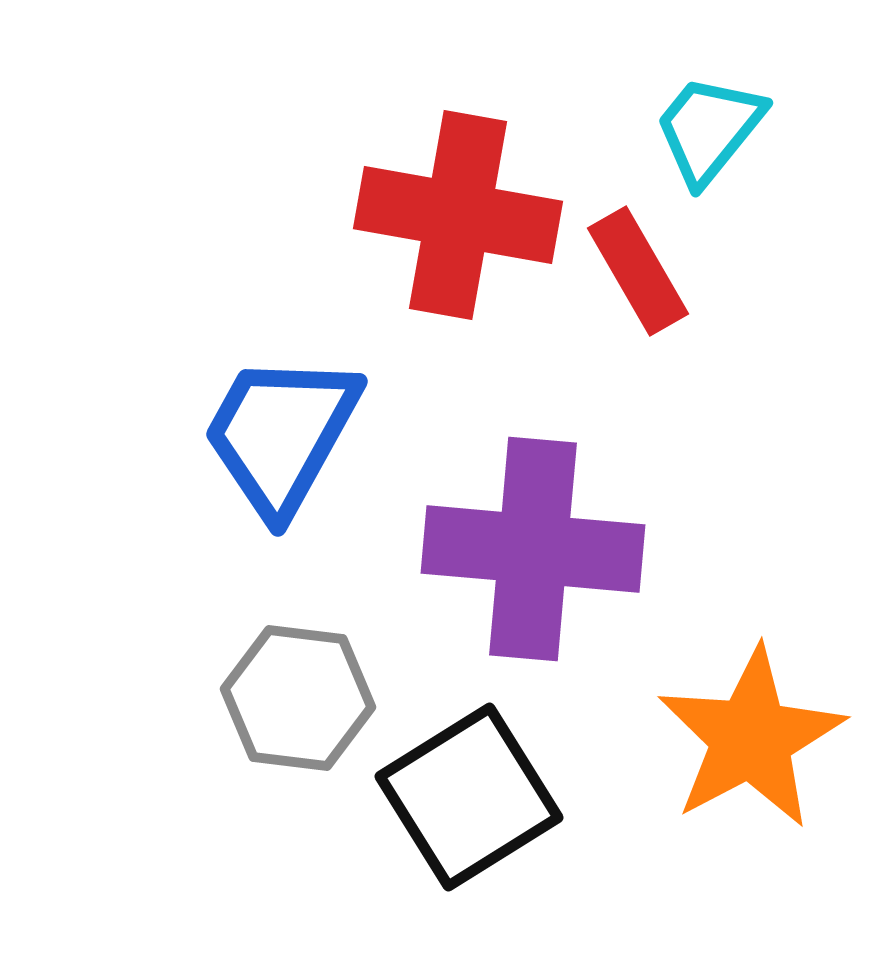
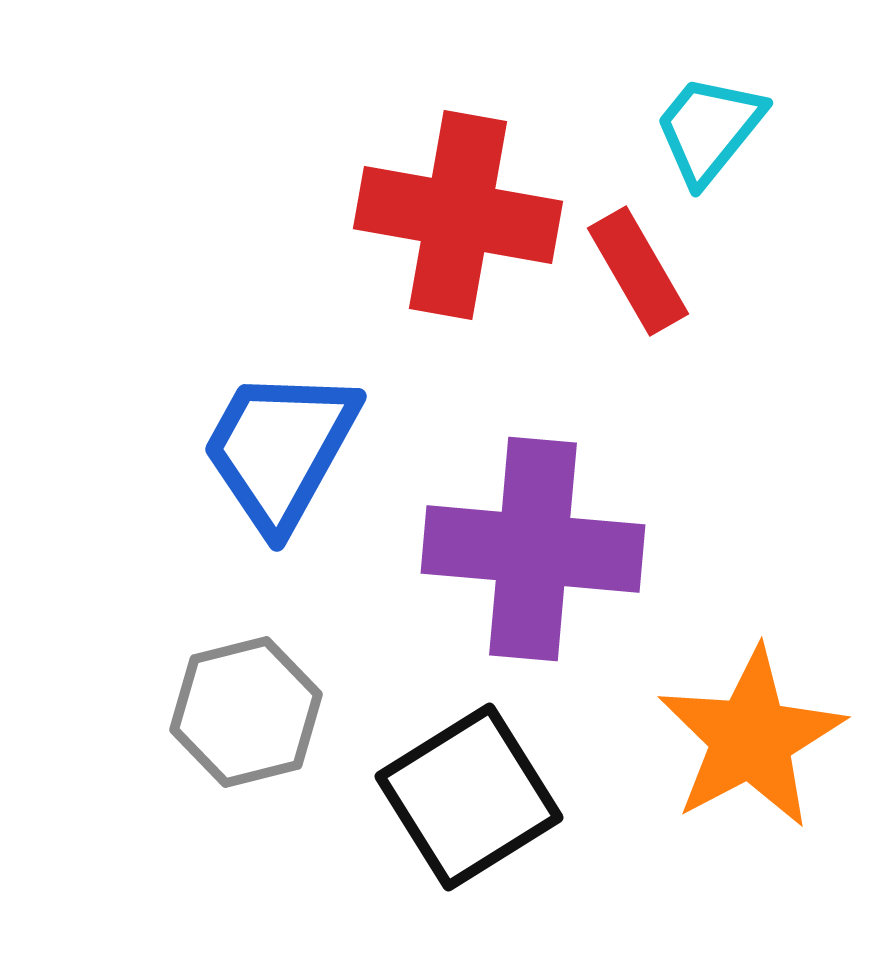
blue trapezoid: moved 1 px left, 15 px down
gray hexagon: moved 52 px left, 14 px down; rotated 21 degrees counterclockwise
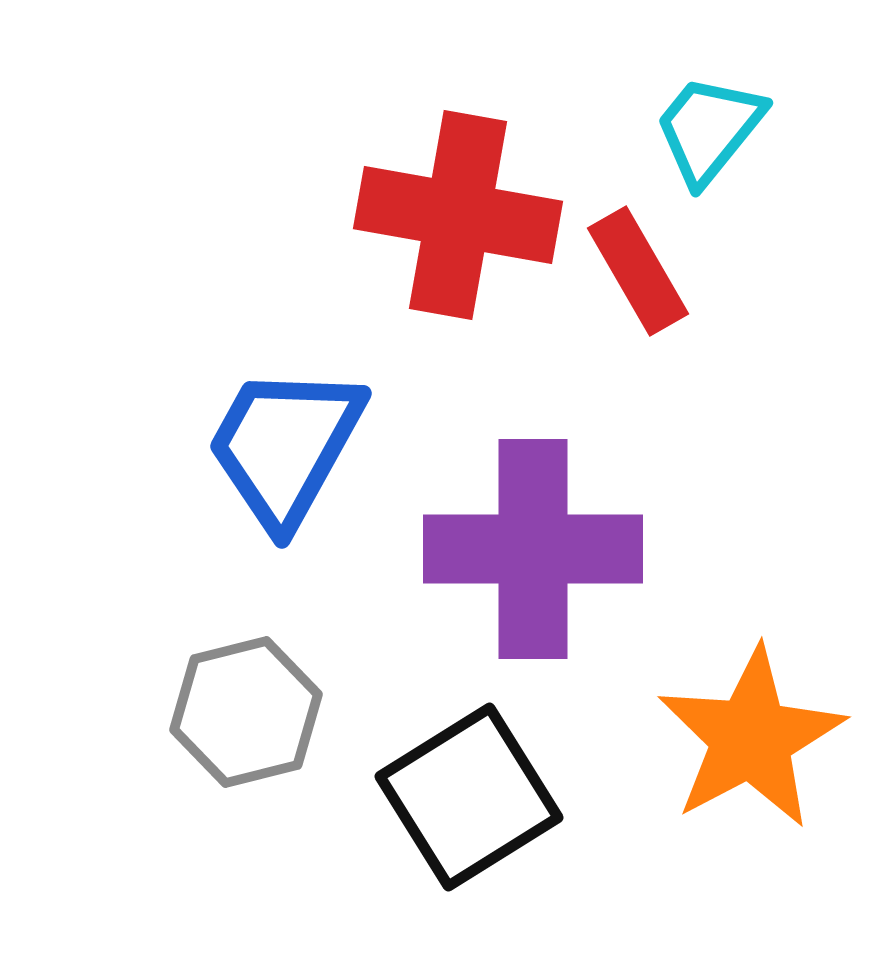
blue trapezoid: moved 5 px right, 3 px up
purple cross: rotated 5 degrees counterclockwise
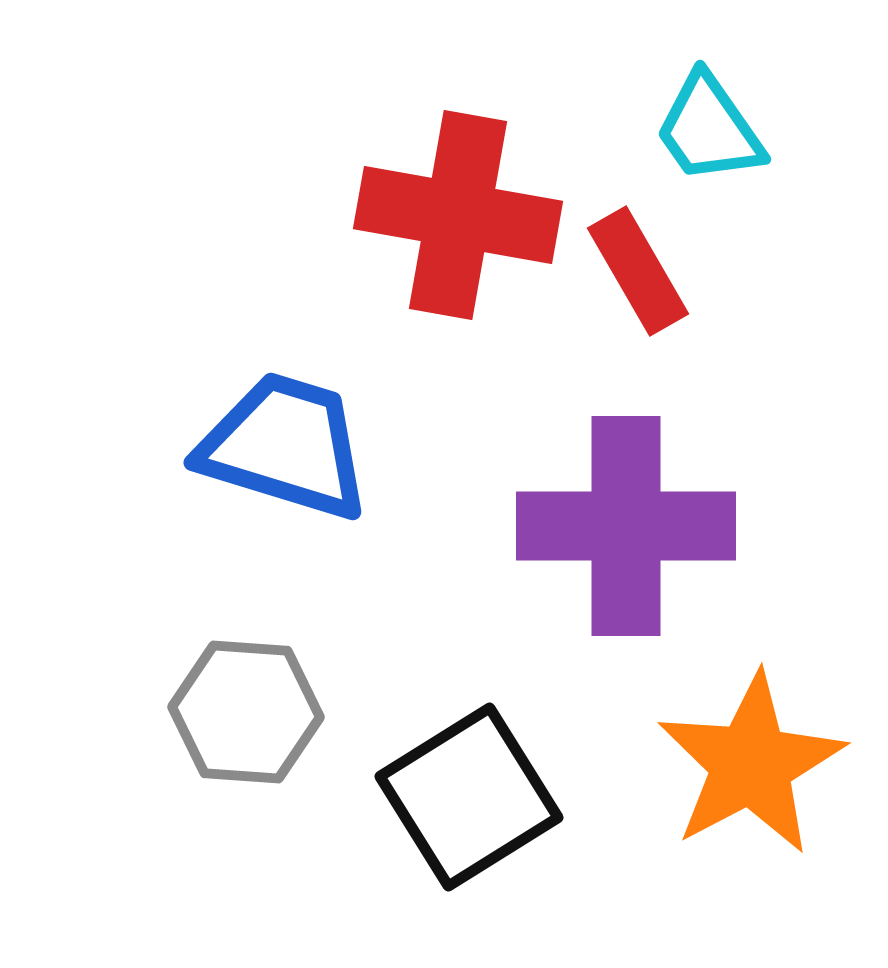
cyan trapezoid: rotated 74 degrees counterclockwise
blue trapezoid: rotated 78 degrees clockwise
purple cross: moved 93 px right, 23 px up
gray hexagon: rotated 18 degrees clockwise
orange star: moved 26 px down
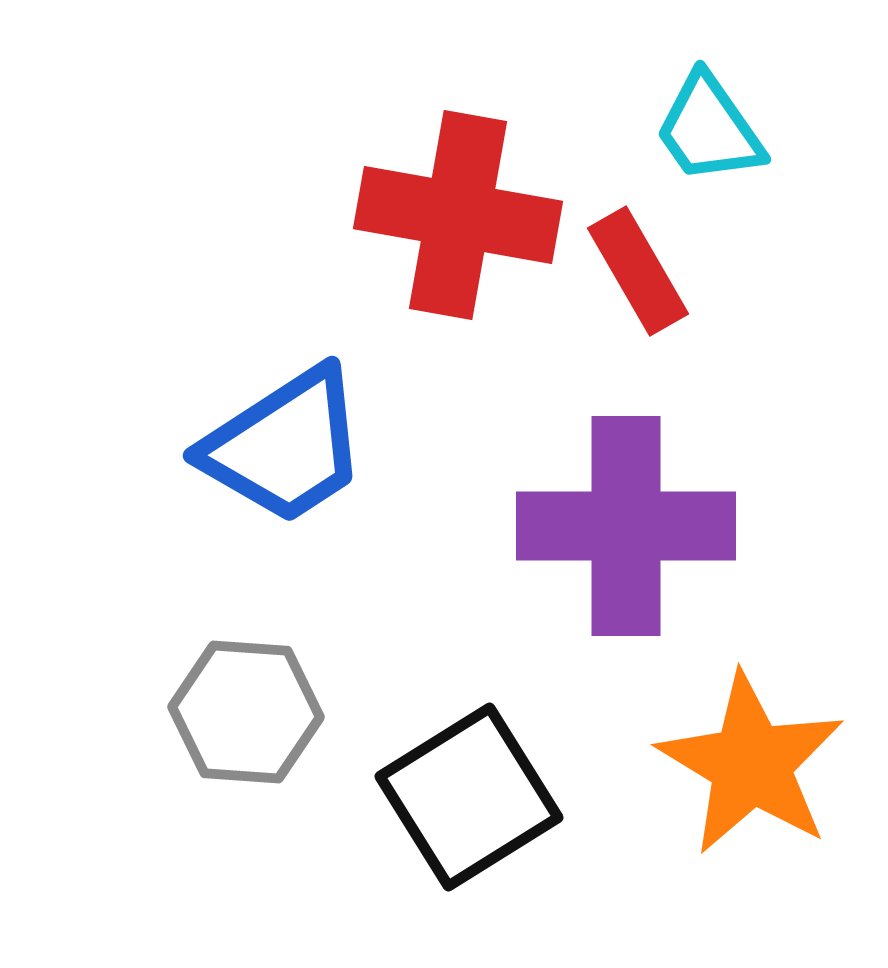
blue trapezoid: rotated 130 degrees clockwise
orange star: rotated 13 degrees counterclockwise
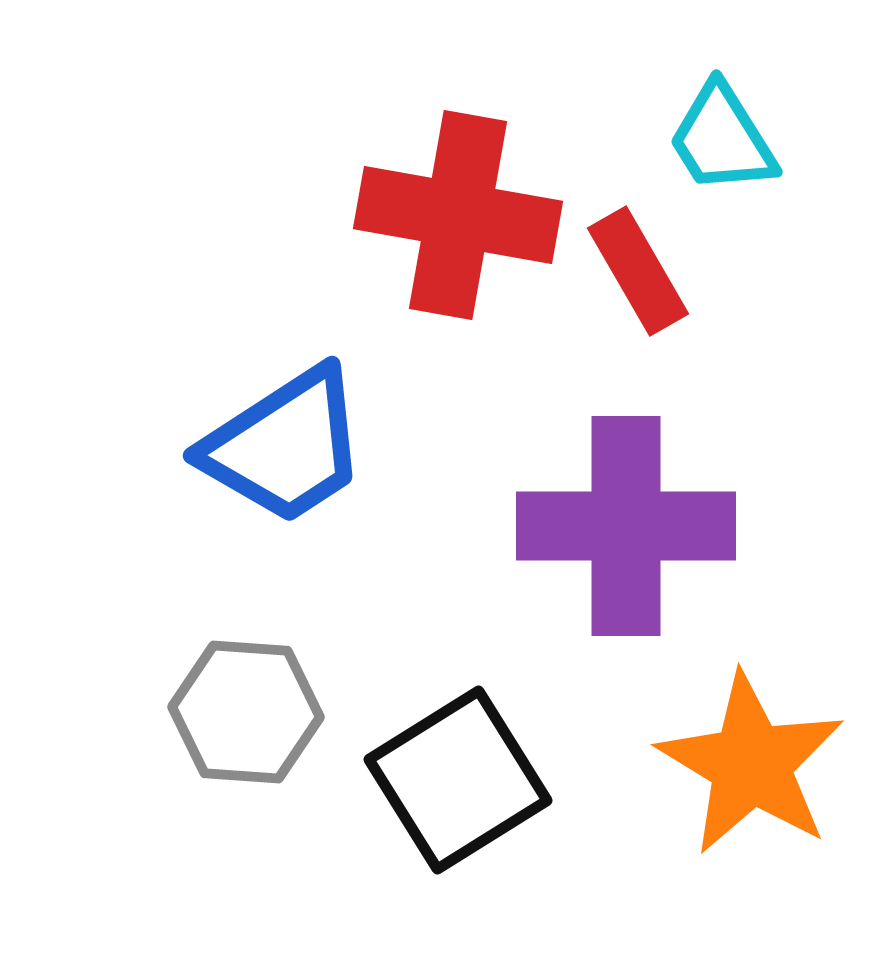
cyan trapezoid: moved 13 px right, 10 px down; rotated 3 degrees clockwise
black square: moved 11 px left, 17 px up
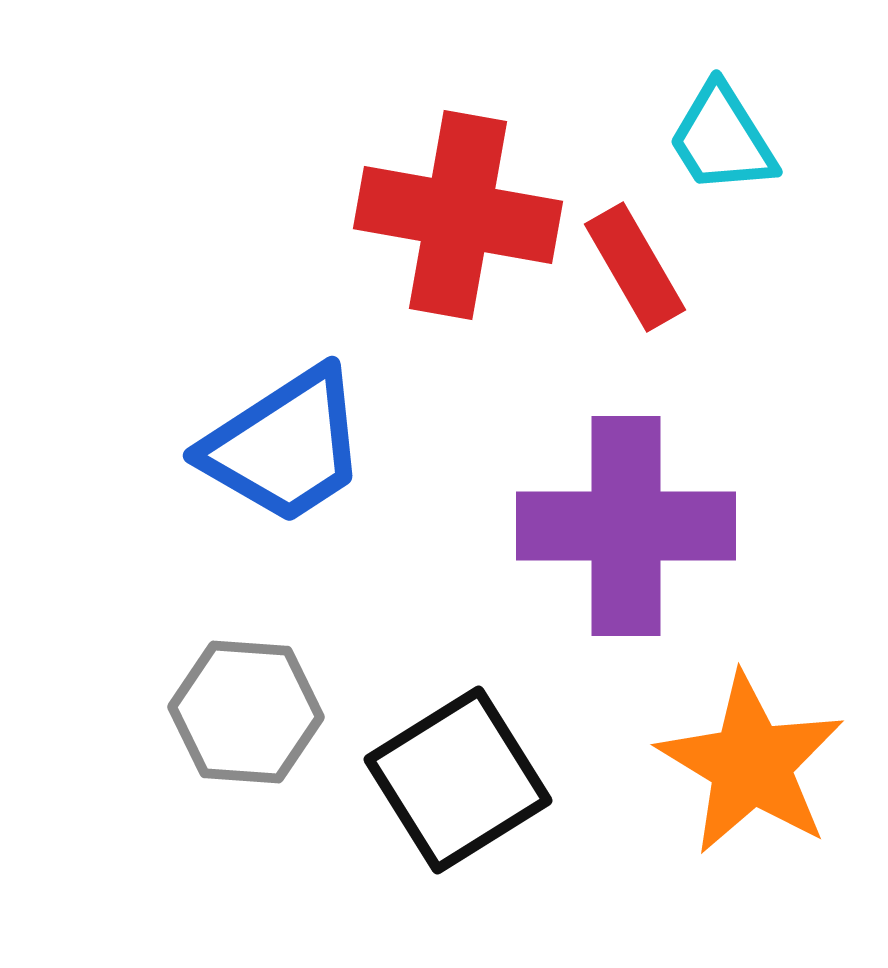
red rectangle: moved 3 px left, 4 px up
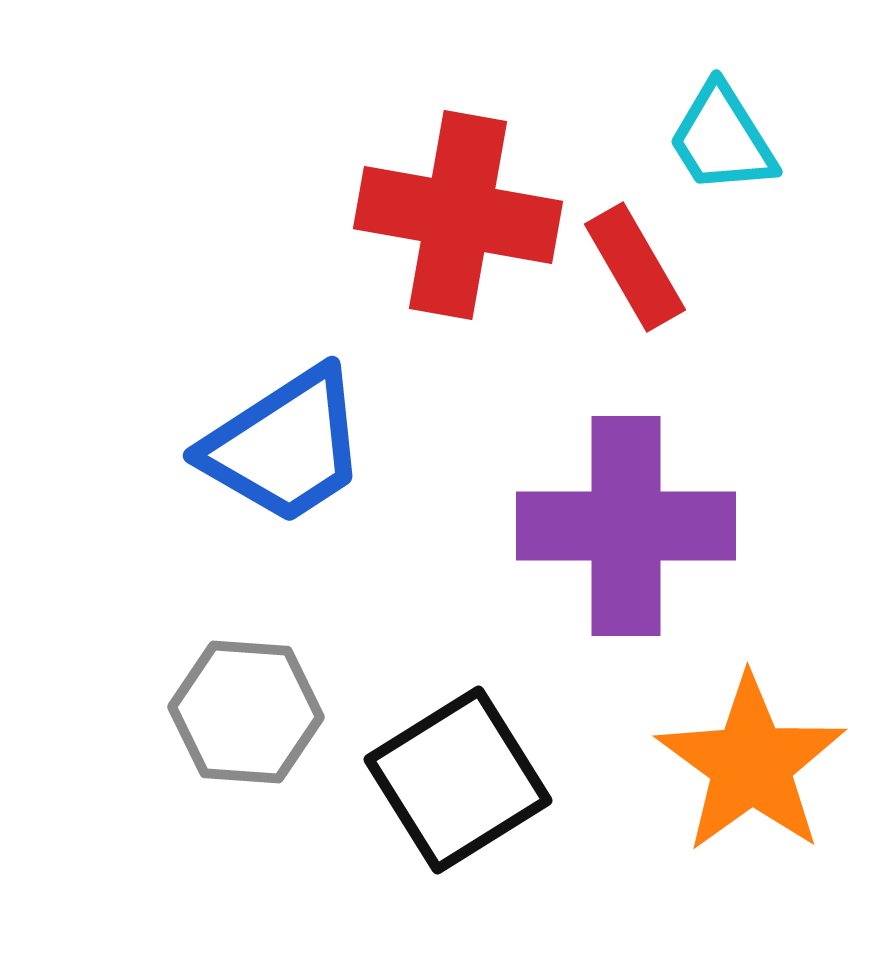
orange star: rotated 5 degrees clockwise
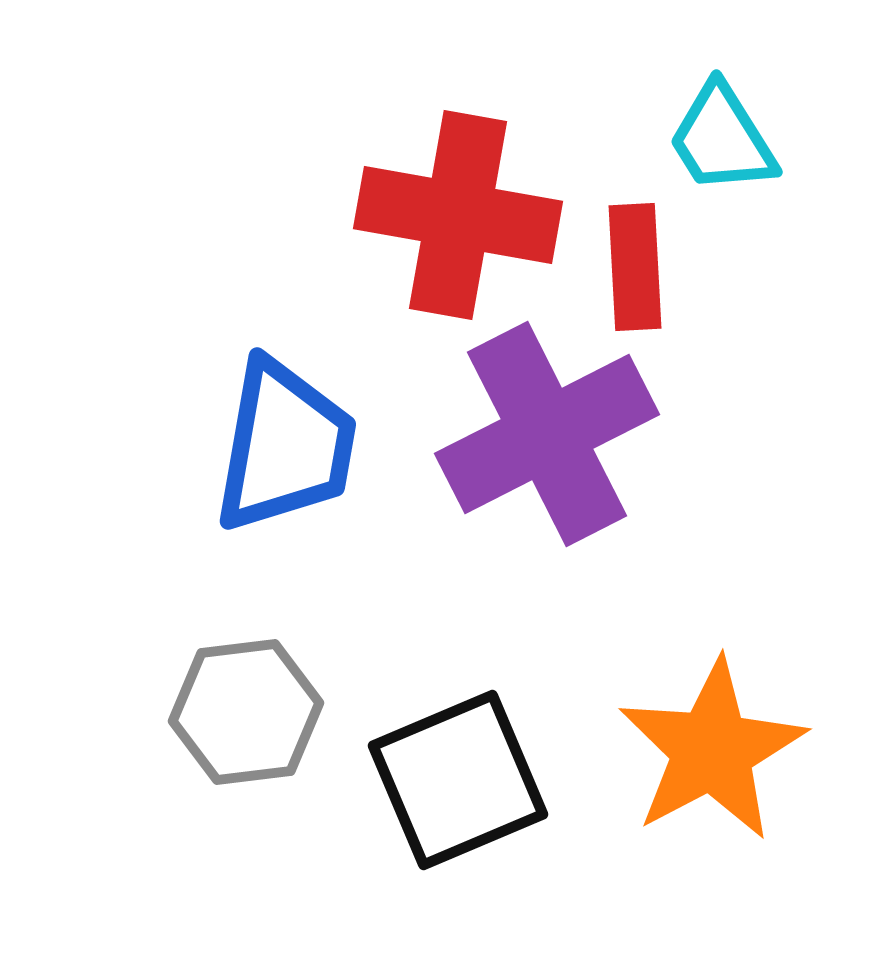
red rectangle: rotated 27 degrees clockwise
blue trapezoid: rotated 47 degrees counterclockwise
purple cross: moved 79 px left, 92 px up; rotated 27 degrees counterclockwise
gray hexagon: rotated 11 degrees counterclockwise
orange star: moved 39 px left, 14 px up; rotated 8 degrees clockwise
black square: rotated 9 degrees clockwise
